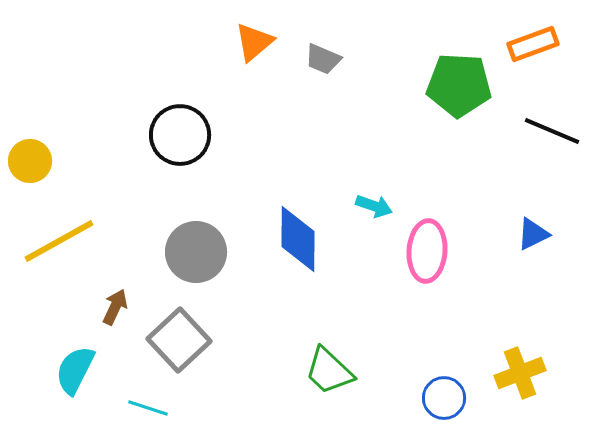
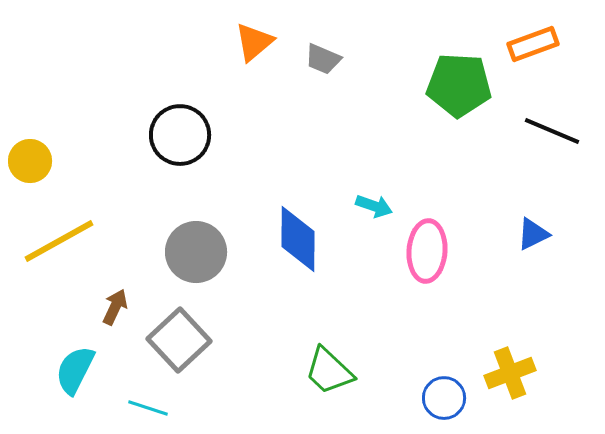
yellow cross: moved 10 px left
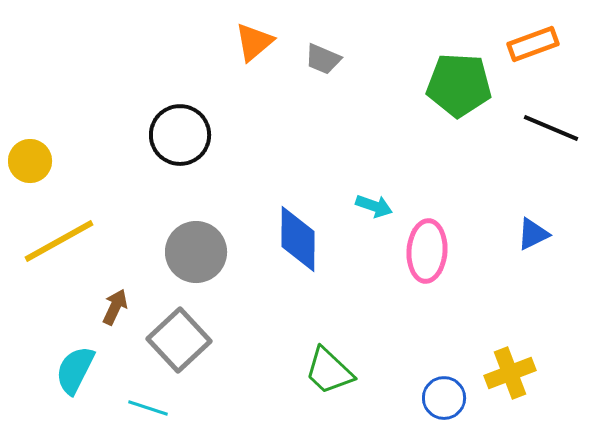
black line: moved 1 px left, 3 px up
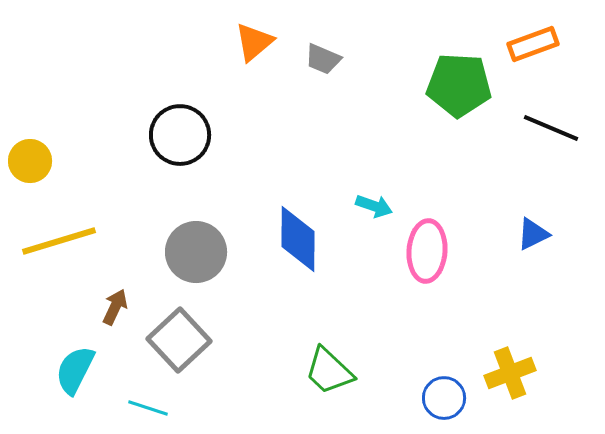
yellow line: rotated 12 degrees clockwise
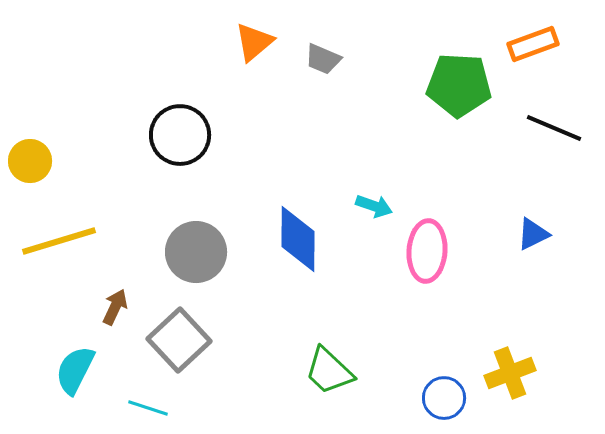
black line: moved 3 px right
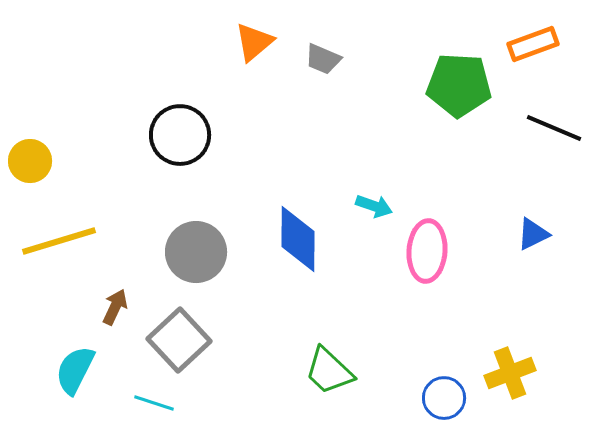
cyan line: moved 6 px right, 5 px up
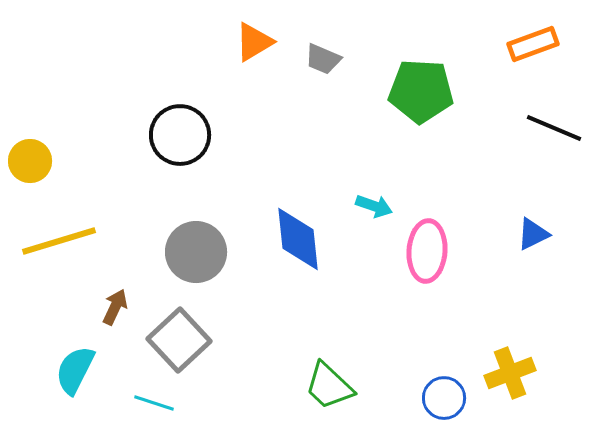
orange triangle: rotated 9 degrees clockwise
green pentagon: moved 38 px left, 6 px down
blue diamond: rotated 6 degrees counterclockwise
green trapezoid: moved 15 px down
